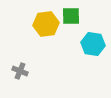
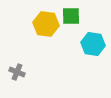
yellow hexagon: rotated 15 degrees clockwise
gray cross: moved 3 px left, 1 px down
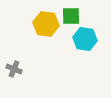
cyan hexagon: moved 8 px left, 5 px up
gray cross: moved 3 px left, 3 px up
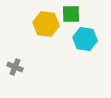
green square: moved 2 px up
gray cross: moved 1 px right, 2 px up
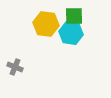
green square: moved 3 px right, 2 px down
cyan hexagon: moved 14 px left, 6 px up
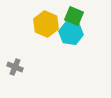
green square: rotated 24 degrees clockwise
yellow hexagon: rotated 15 degrees clockwise
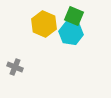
yellow hexagon: moved 2 px left
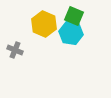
gray cross: moved 17 px up
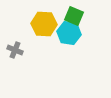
yellow hexagon: rotated 20 degrees counterclockwise
cyan hexagon: moved 2 px left
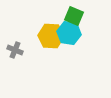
yellow hexagon: moved 7 px right, 12 px down
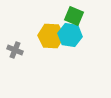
cyan hexagon: moved 1 px right, 2 px down
